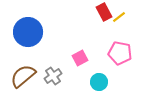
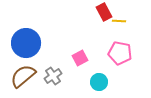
yellow line: moved 4 px down; rotated 40 degrees clockwise
blue circle: moved 2 px left, 11 px down
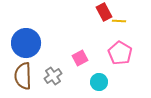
pink pentagon: rotated 20 degrees clockwise
brown semicircle: rotated 52 degrees counterclockwise
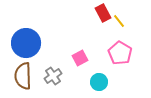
red rectangle: moved 1 px left, 1 px down
yellow line: rotated 48 degrees clockwise
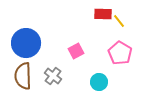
red rectangle: moved 1 px down; rotated 60 degrees counterclockwise
pink square: moved 4 px left, 7 px up
gray cross: rotated 18 degrees counterclockwise
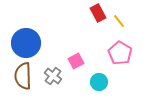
red rectangle: moved 5 px left, 1 px up; rotated 60 degrees clockwise
pink square: moved 10 px down
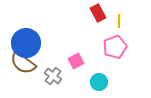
yellow line: rotated 40 degrees clockwise
pink pentagon: moved 5 px left, 6 px up; rotated 20 degrees clockwise
brown semicircle: moved 13 px up; rotated 52 degrees counterclockwise
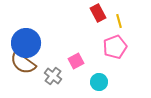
yellow line: rotated 16 degrees counterclockwise
